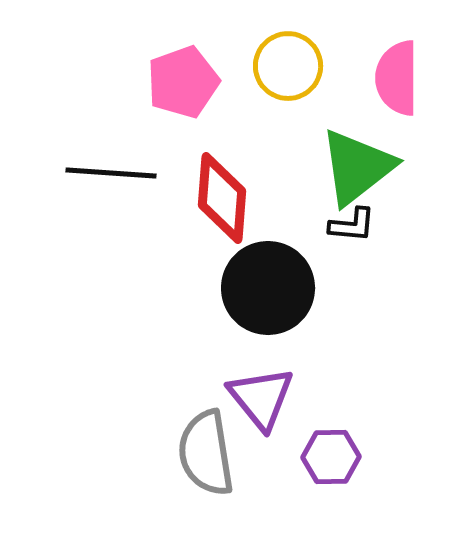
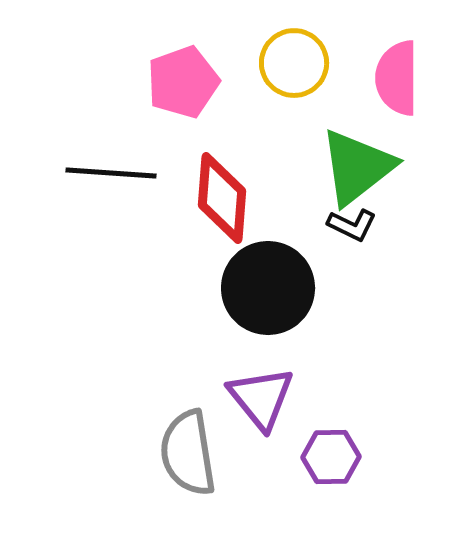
yellow circle: moved 6 px right, 3 px up
black L-shape: rotated 21 degrees clockwise
gray semicircle: moved 18 px left
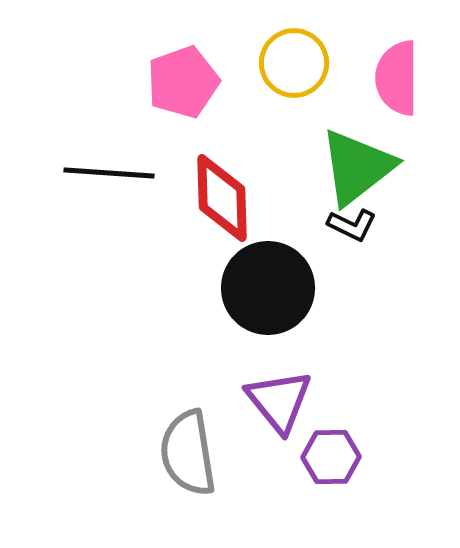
black line: moved 2 px left
red diamond: rotated 6 degrees counterclockwise
purple triangle: moved 18 px right, 3 px down
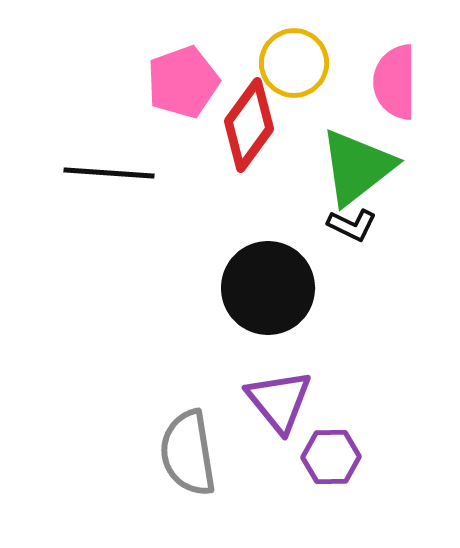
pink semicircle: moved 2 px left, 4 px down
red diamond: moved 27 px right, 73 px up; rotated 38 degrees clockwise
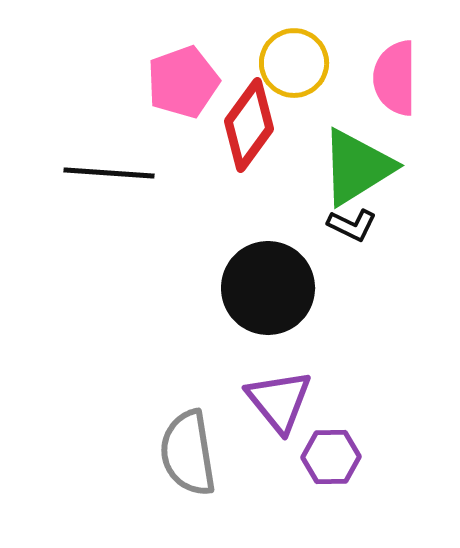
pink semicircle: moved 4 px up
green triangle: rotated 6 degrees clockwise
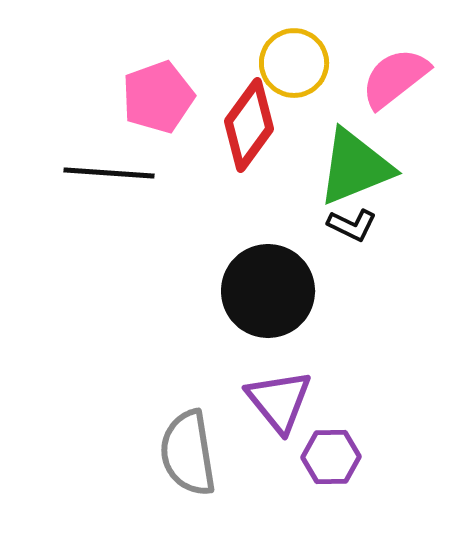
pink semicircle: rotated 52 degrees clockwise
pink pentagon: moved 25 px left, 15 px down
green triangle: moved 2 px left; rotated 10 degrees clockwise
black circle: moved 3 px down
